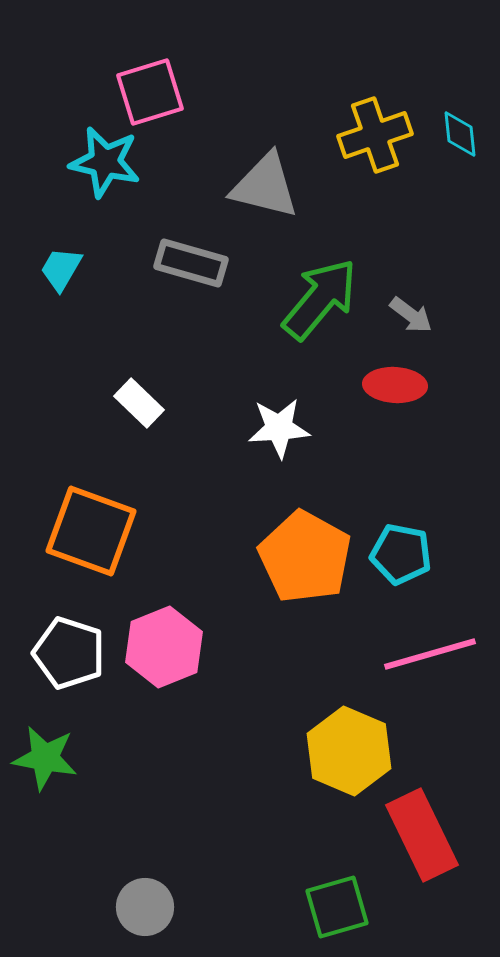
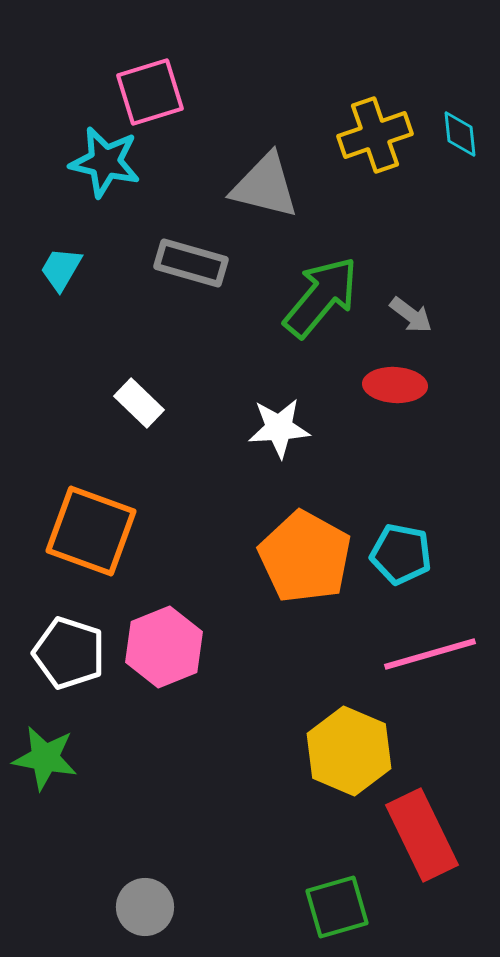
green arrow: moved 1 px right, 2 px up
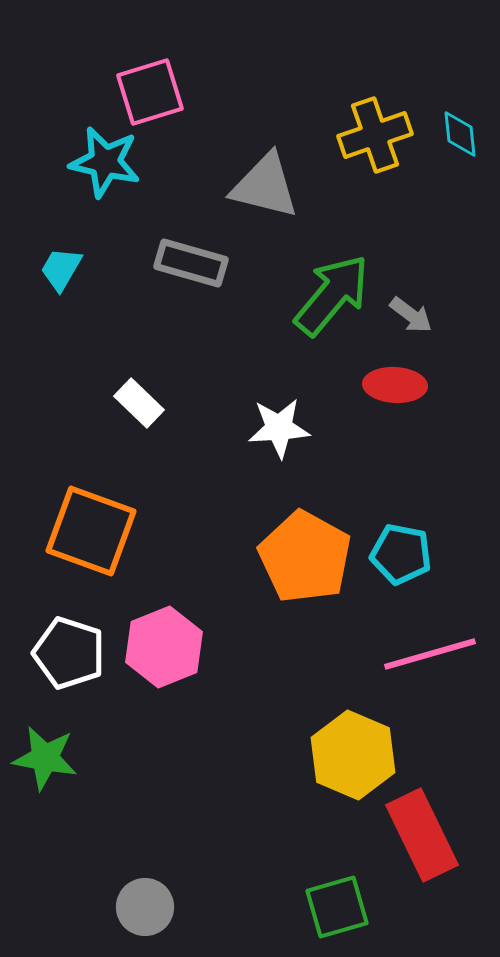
green arrow: moved 11 px right, 2 px up
yellow hexagon: moved 4 px right, 4 px down
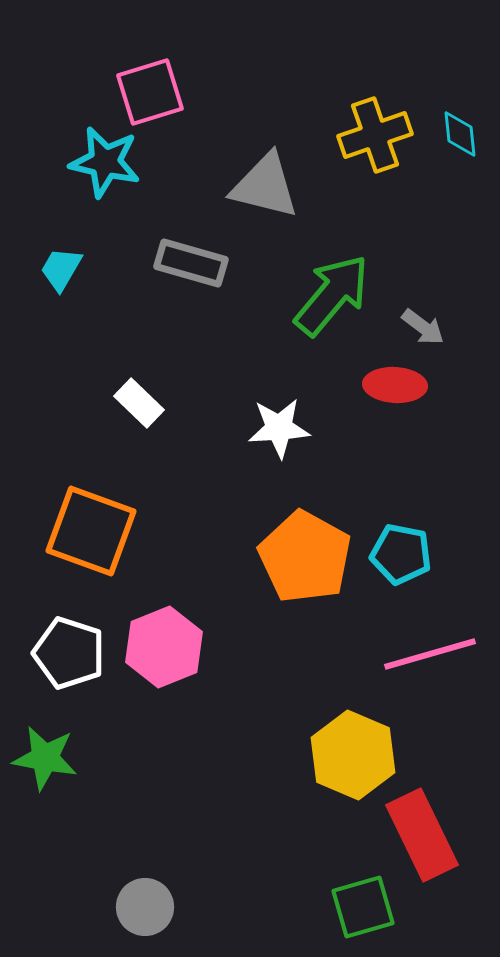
gray arrow: moved 12 px right, 12 px down
green square: moved 26 px right
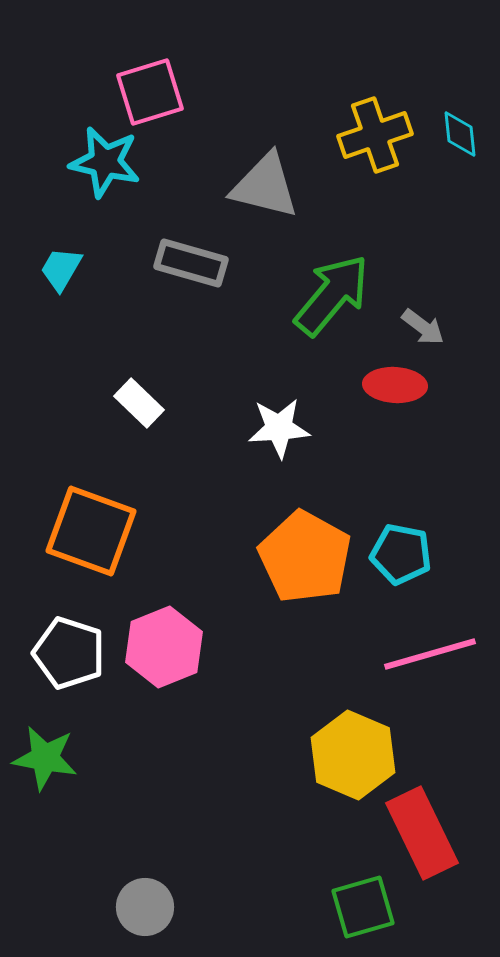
red rectangle: moved 2 px up
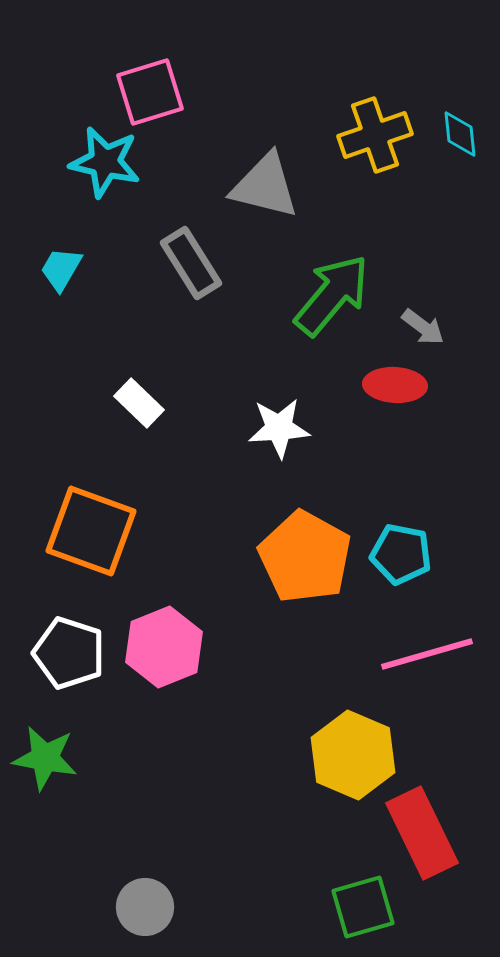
gray rectangle: rotated 42 degrees clockwise
pink line: moved 3 px left
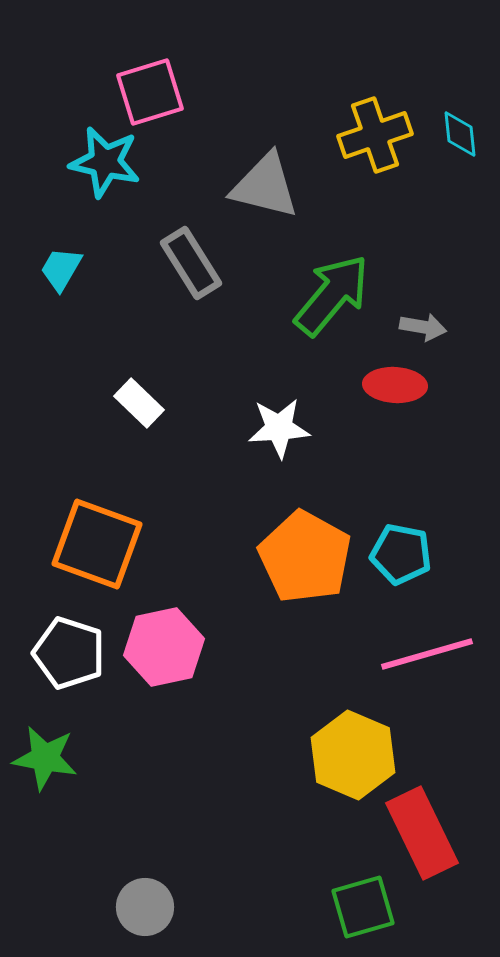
gray arrow: rotated 27 degrees counterclockwise
orange square: moved 6 px right, 13 px down
pink hexagon: rotated 10 degrees clockwise
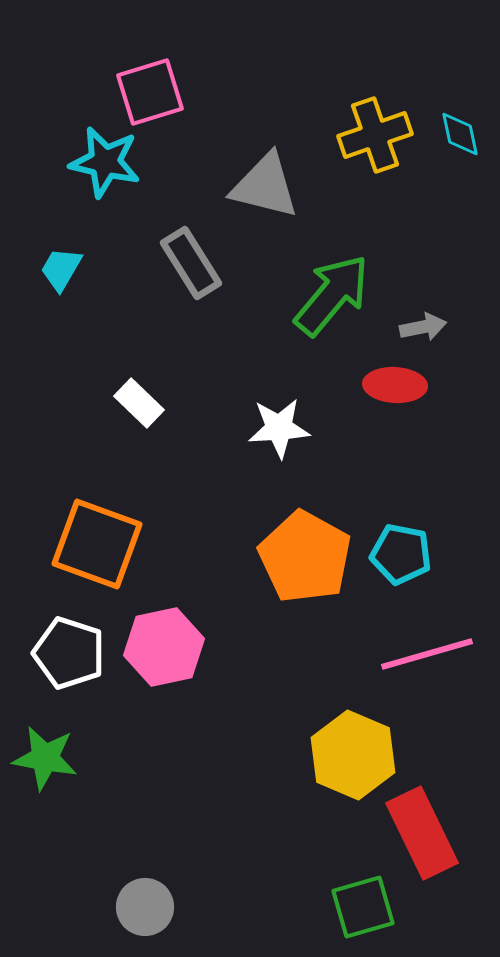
cyan diamond: rotated 6 degrees counterclockwise
gray arrow: rotated 21 degrees counterclockwise
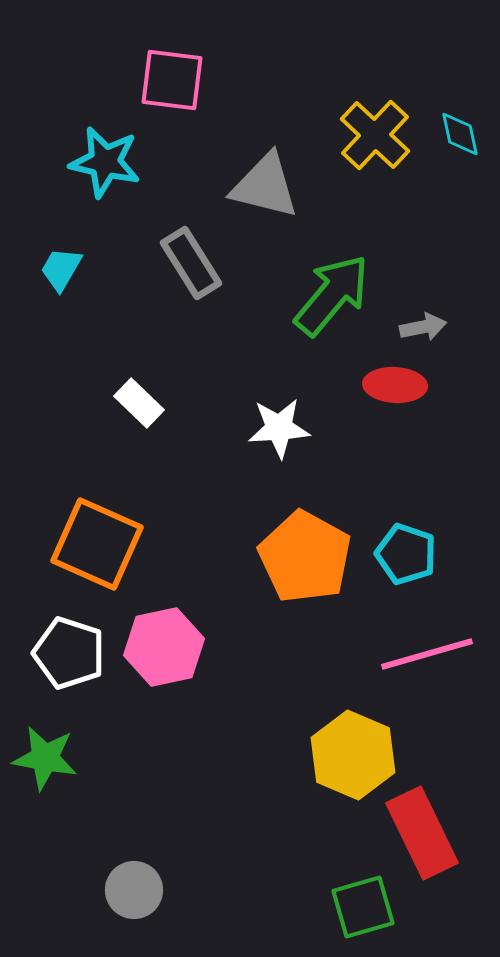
pink square: moved 22 px right, 12 px up; rotated 24 degrees clockwise
yellow cross: rotated 28 degrees counterclockwise
orange square: rotated 4 degrees clockwise
cyan pentagon: moved 5 px right; rotated 8 degrees clockwise
gray circle: moved 11 px left, 17 px up
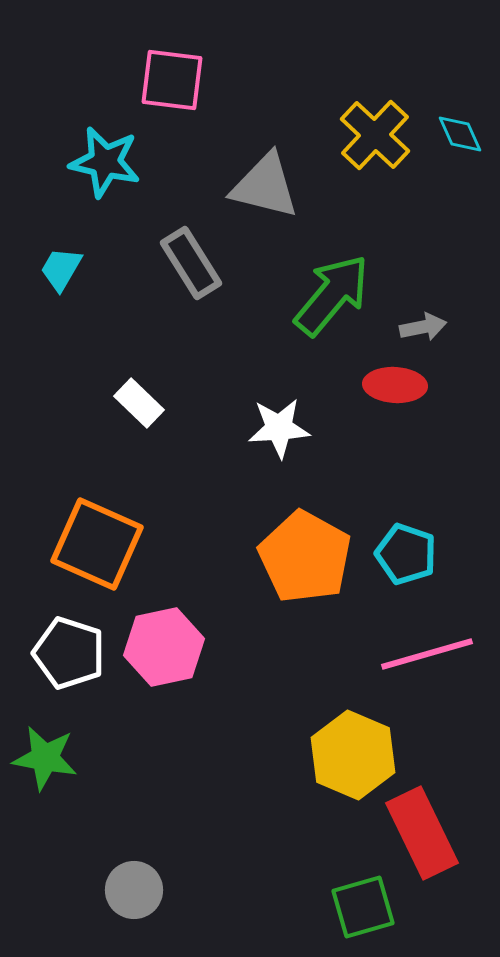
cyan diamond: rotated 12 degrees counterclockwise
